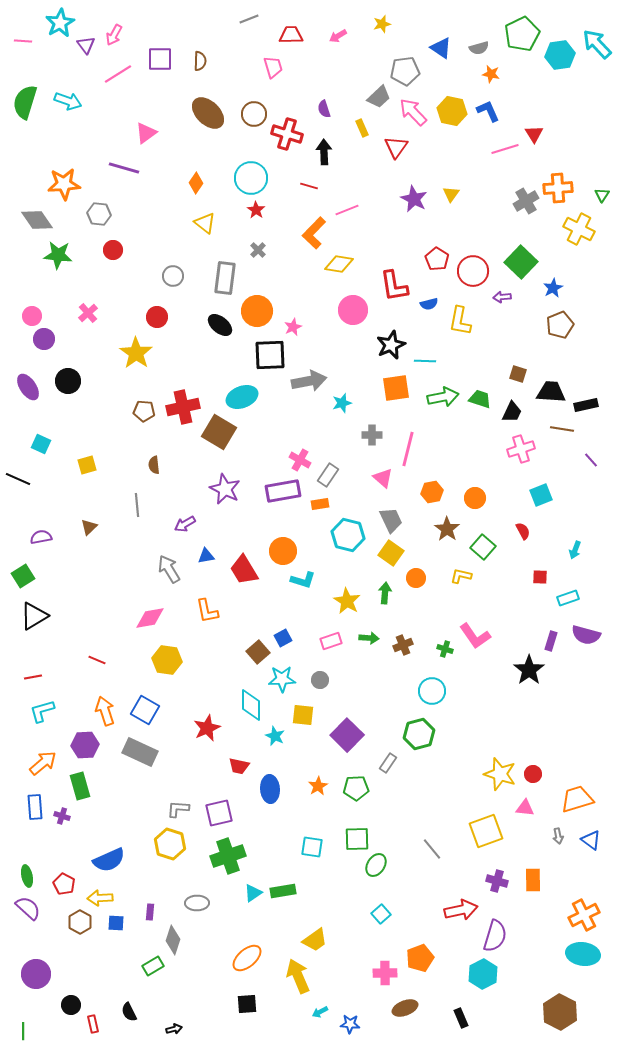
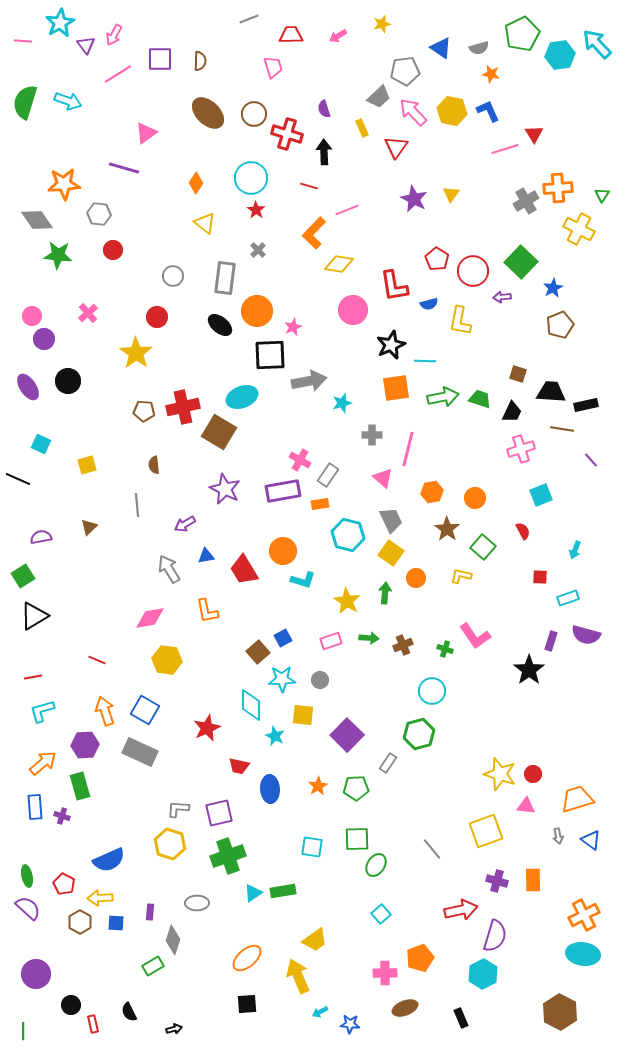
pink triangle at (525, 808): moved 1 px right, 2 px up
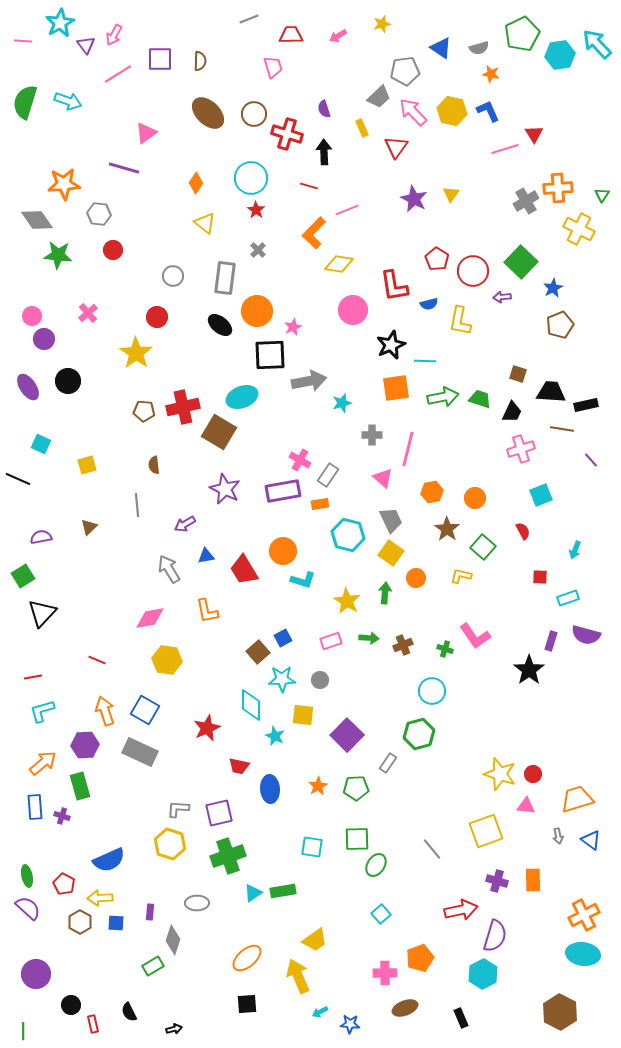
black triangle at (34, 616): moved 8 px right, 3 px up; rotated 16 degrees counterclockwise
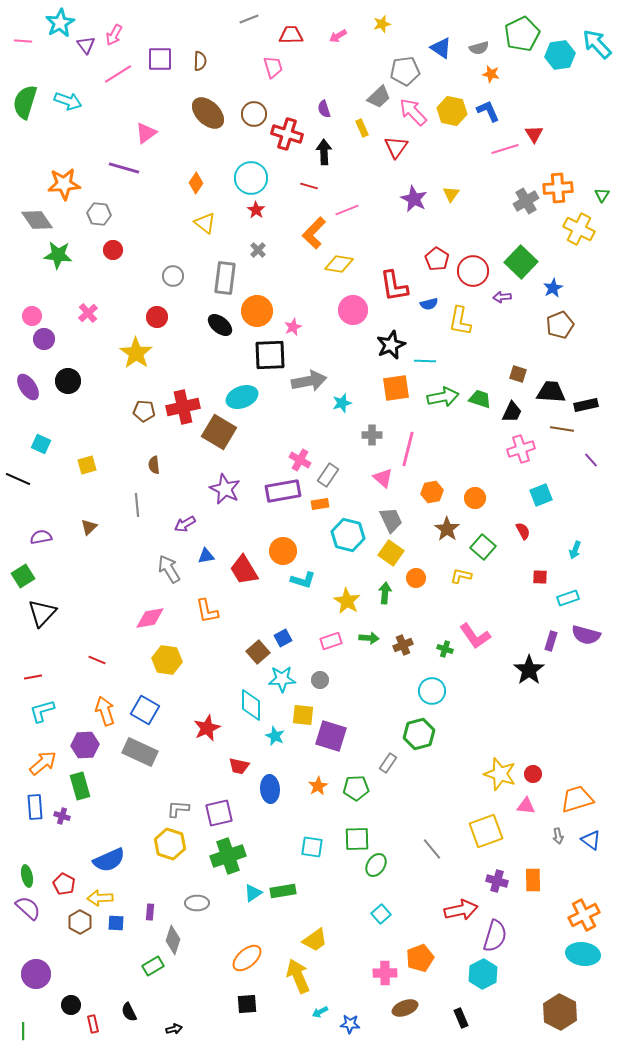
purple square at (347, 735): moved 16 px left, 1 px down; rotated 28 degrees counterclockwise
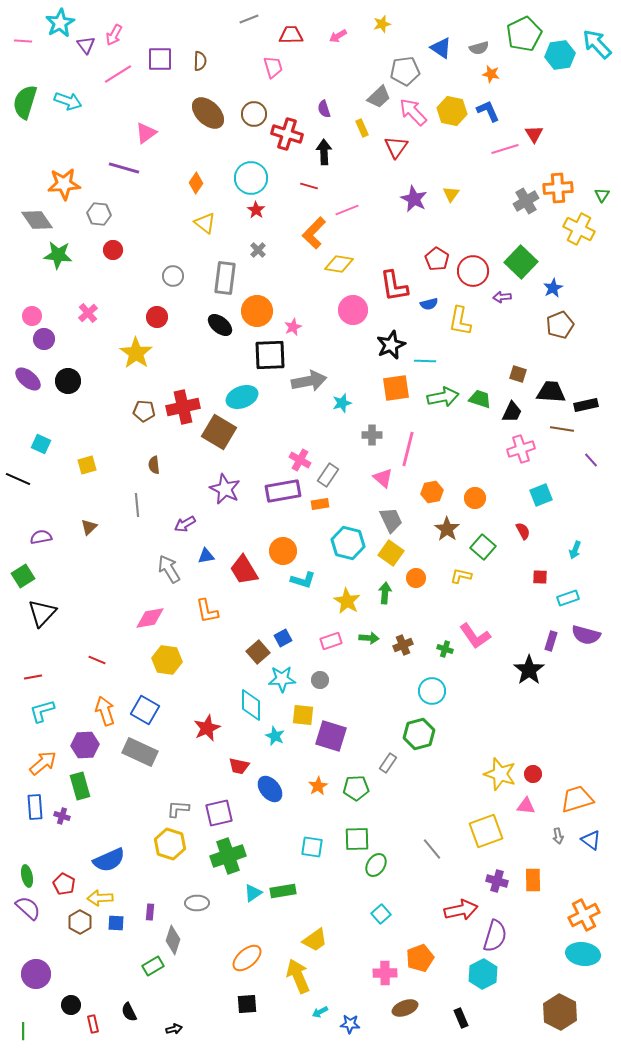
green pentagon at (522, 34): moved 2 px right
purple ellipse at (28, 387): moved 8 px up; rotated 16 degrees counterclockwise
cyan hexagon at (348, 535): moved 8 px down
blue ellipse at (270, 789): rotated 36 degrees counterclockwise
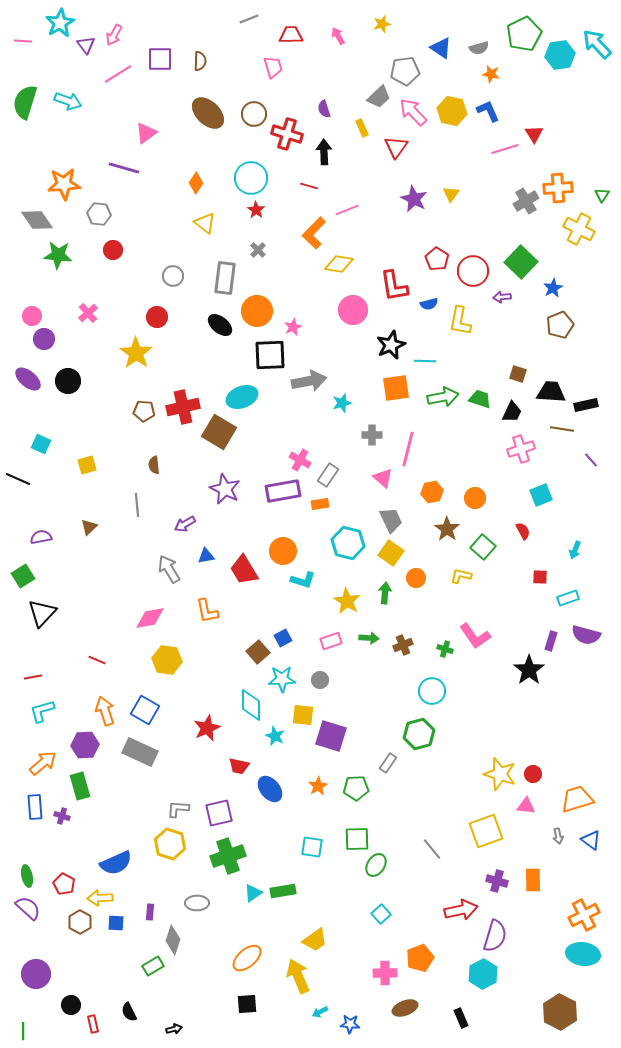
pink arrow at (338, 36): rotated 90 degrees clockwise
blue semicircle at (109, 860): moved 7 px right, 3 px down
